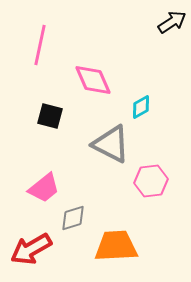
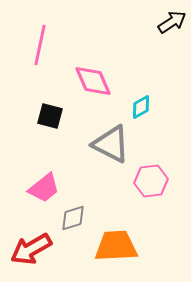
pink diamond: moved 1 px down
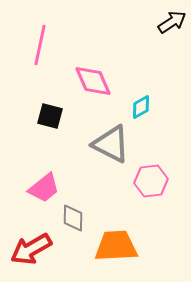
gray diamond: rotated 72 degrees counterclockwise
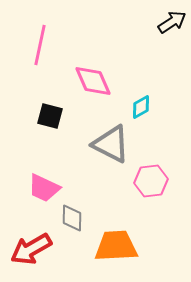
pink trapezoid: rotated 64 degrees clockwise
gray diamond: moved 1 px left
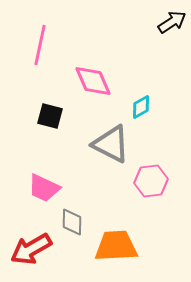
gray diamond: moved 4 px down
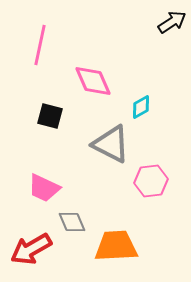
gray diamond: rotated 24 degrees counterclockwise
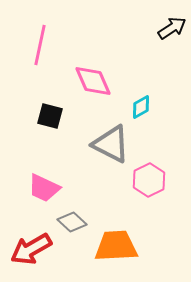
black arrow: moved 6 px down
pink hexagon: moved 2 px left, 1 px up; rotated 20 degrees counterclockwise
gray diamond: rotated 24 degrees counterclockwise
